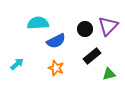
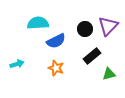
cyan arrow: rotated 24 degrees clockwise
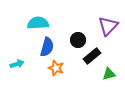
black circle: moved 7 px left, 11 px down
blue semicircle: moved 9 px left, 6 px down; rotated 48 degrees counterclockwise
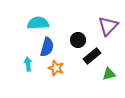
cyan arrow: moved 11 px right; rotated 80 degrees counterclockwise
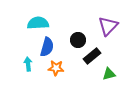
orange star: rotated 14 degrees counterclockwise
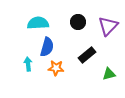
black circle: moved 18 px up
black rectangle: moved 5 px left, 1 px up
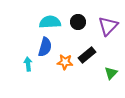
cyan semicircle: moved 12 px right, 1 px up
blue semicircle: moved 2 px left
orange star: moved 9 px right, 6 px up
green triangle: moved 2 px right, 1 px up; rotated 32 degrees counterclockwise
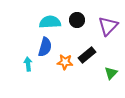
black circle: moved 1 px left, 2 px up
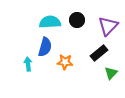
black rectangle: moved 12 px right, 2 px up
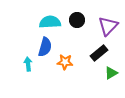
green triangle: rotated 16 degrees clockwise
